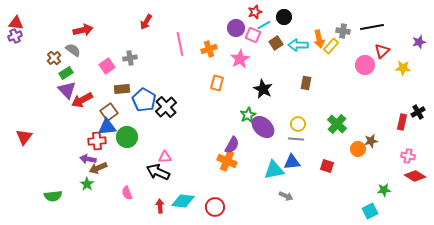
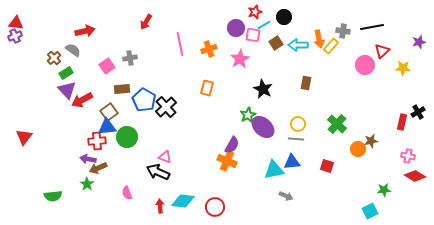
red arrow at (83, 30): moved 2 px right, 1 px down
pink square at (253, 35): rotated 14 degrees counterclockwise
orange rectangle at (217, 83): moved 10 px left, 5 px down
pink triangle at (165, 157): rotated 24 degrees clockwise
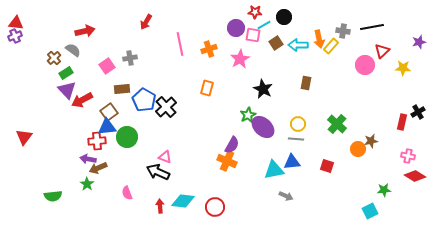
red star at (255, 12): rotated 24 degrees clockwise
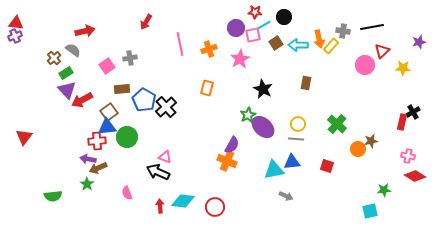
pink square at (253, 35): rotated 21 degrees counterclockwise
black cross at (418, 112): moved 5 px left
cyan square at (370, 211): rotated 14 degrees clockwise
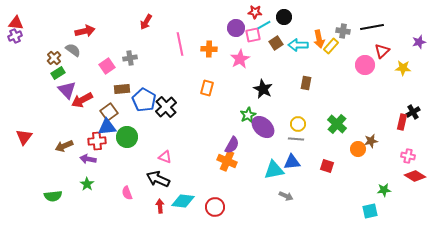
orange cross at (209, 49): rotated 21 degrees clockwise
green rectangle at (66, 73): moved 8 px left
brown arrow at (98, 168): moved 34 px left, 22 px up
black arrow at (158, 172): moved 7 px down
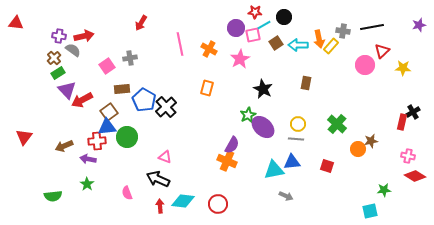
red arrow at (146, 22): moved 5 px left, 1 px down
red arrow at (85, 31): moved 1 px left, 5 px down
purple cross at (15, 36): moved 44 px right; rotated 32 degrees clockwise
purple star at (419, 42): moved 17 px up
orange cross at (209, 49): rotated 28 degrees clockwise
red circle at (215, 207): moved 3 px right, 3 px up
